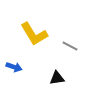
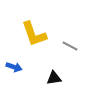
yellow L-shape: rotated 12 degrees clockwise
black triangle: moved 3 px left
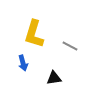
yellow L-shape: rotated 36 degrees clockwise
blue arrow: moved 9 px right, 4 px up; rotated 56 degrees clockwise
